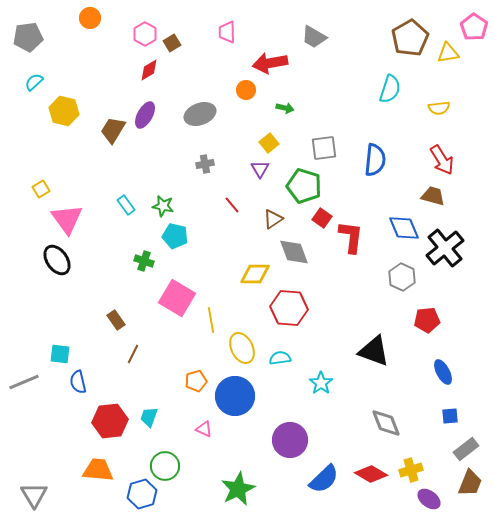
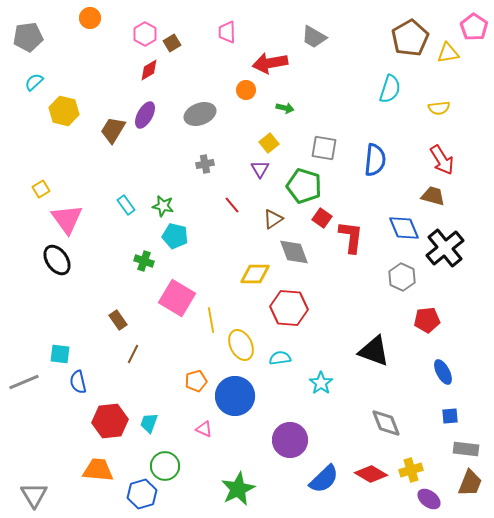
gray square at (324, 148): rotated 16 degrees clockwise
brown rectangle at (116, 320): moved 2 px right
yellow ellipse at (242, 348): moved 1 px left, 3 px up
cyan trapezoid at (149, 417): moved 6 px down
gray rectangle at (466, 449): rotated 45 degrees clockwise
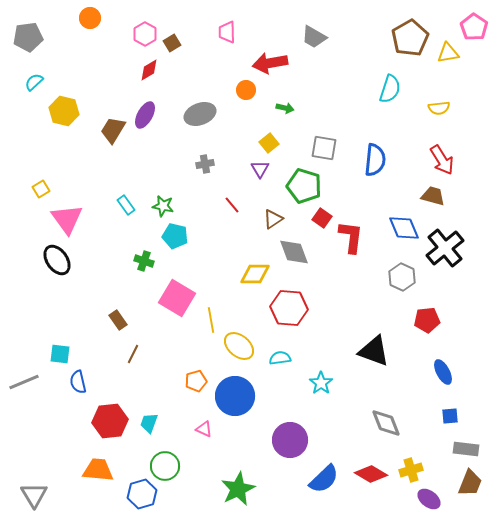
yellow ellipse at (241, 345): moved 2 px left, 1 px down; rotated 24 degrees counterclockwise
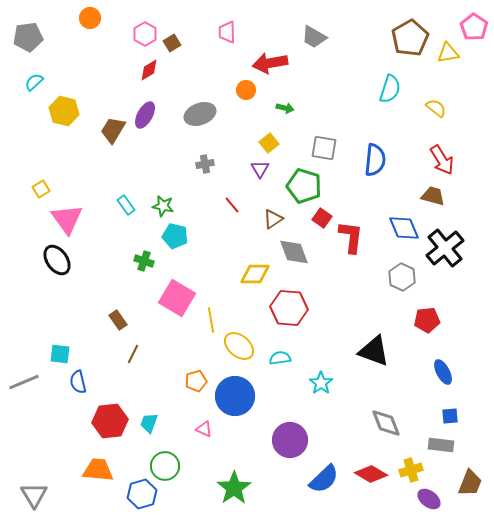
yellow semicircle at (439, 108): moved 3 px left; rotated 135 degrees counterclockwise
gray rectangle at (466, 449): moved 25 px left, 4 px up
green star at (238, 489): moved 4 px left, 1 px up; rotated 8 degrees counterclockwise
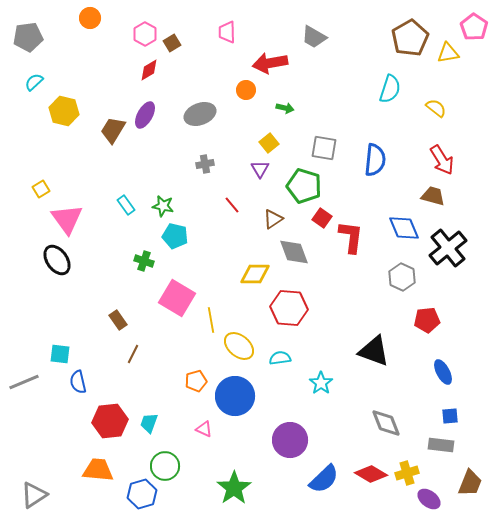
black cross at (445, 248): moved 3 px right
yellow cross at (411, 470): moved 4 px left, 3 px down
gray triangle at (34, 495): rotated 28 degrees clockwise
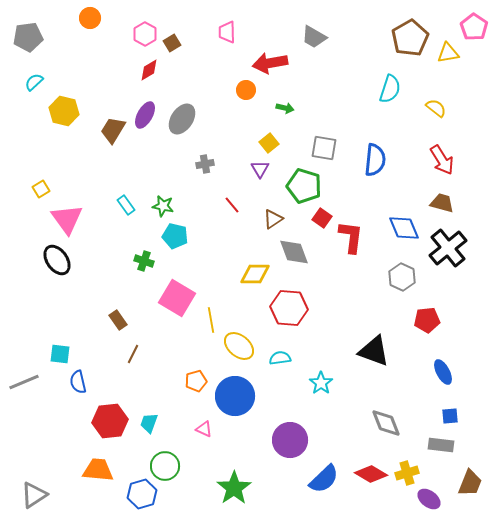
gray ellipse at (200, 114): moved 18 px left, 5 px down; rotated 36 degrees counterclockwise
brown trapezoid at (433, 196): moved 9 px right, 7 px down
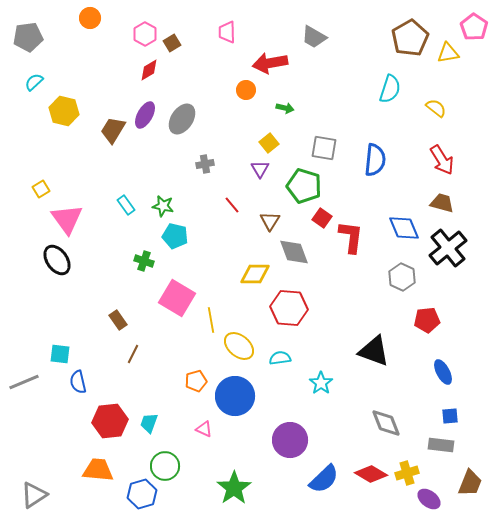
brown triangle at (273, 219): moved 3 px left, 2 px down; rotated 25 degrees counterclockwise
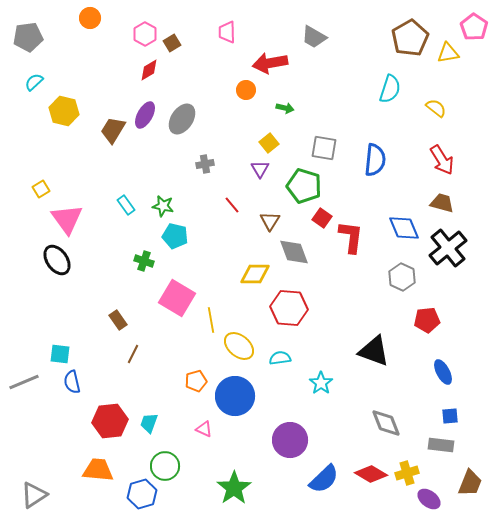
blue semicircle at (78, 382): moved 6 px left
